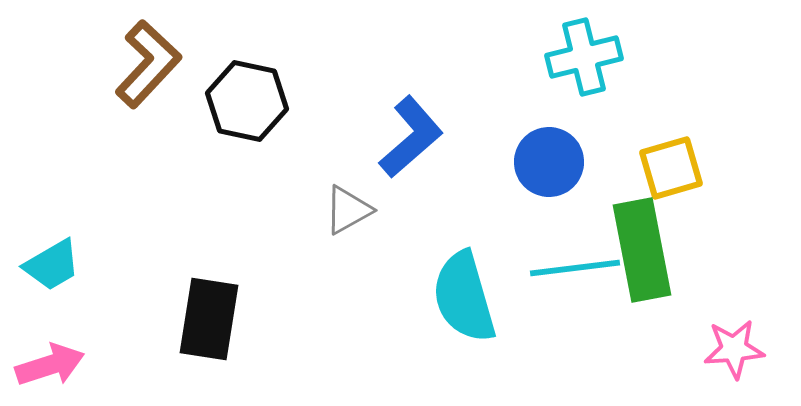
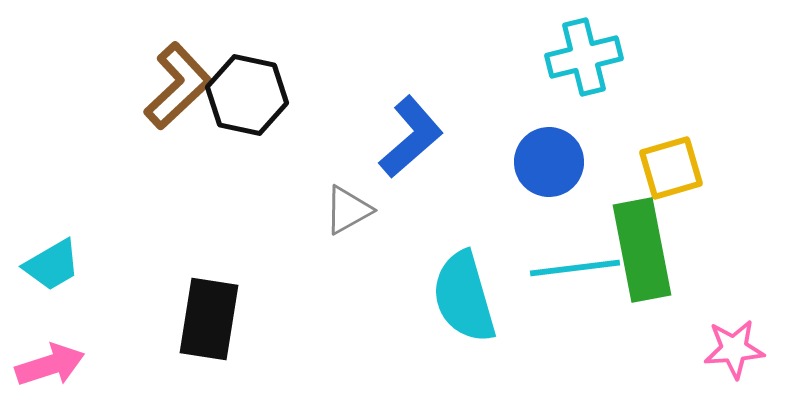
brown L-shape: moved 30 px right, 22 px down; rotated 4 degrees clockwise
black hexagon: moved 6 px up
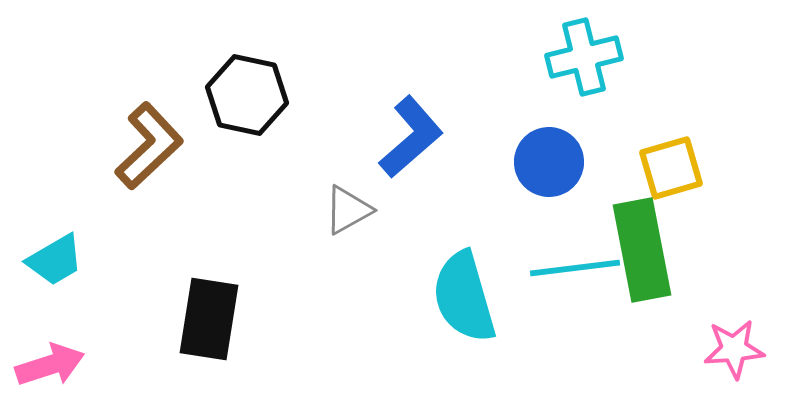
brown L-shape: moved 29 px left, 60 px down
cyan trapezoid: moved 3 px right, 5 px up
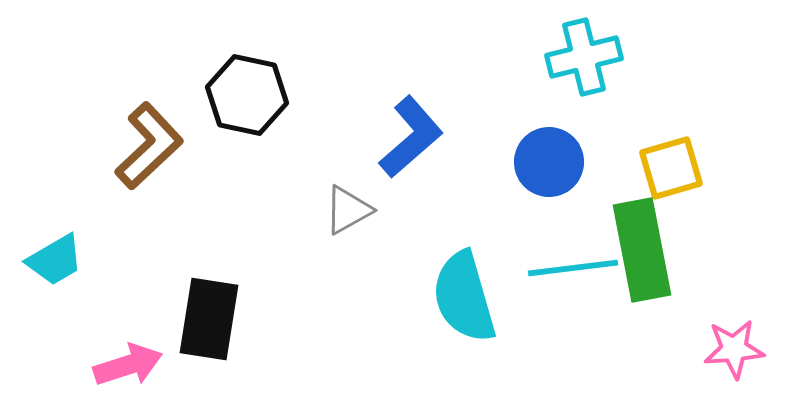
cyan line: moved 2 px left
pink arrow: moved 78 px right
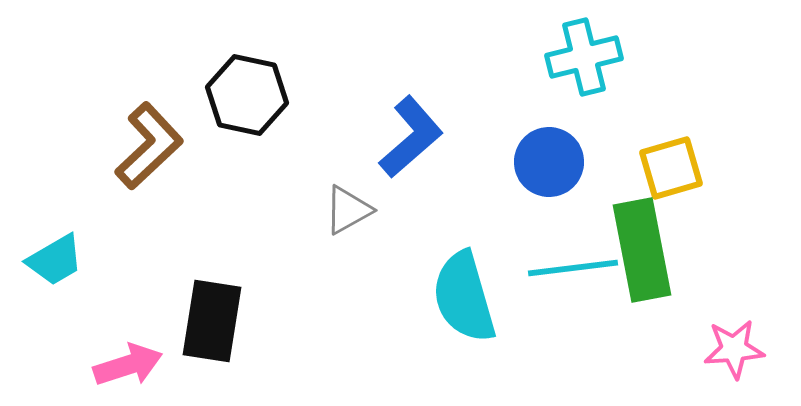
black rectangle: moved 3 px right, 2 px down
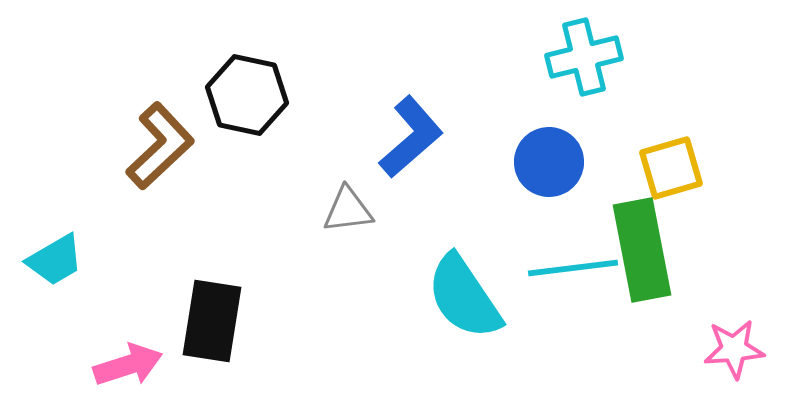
brown L-shape: moved 11 px right
gray triangle: rotated 22 degrees clockwise
cyan semicircle: rotated 18 degrees counterclockwise
